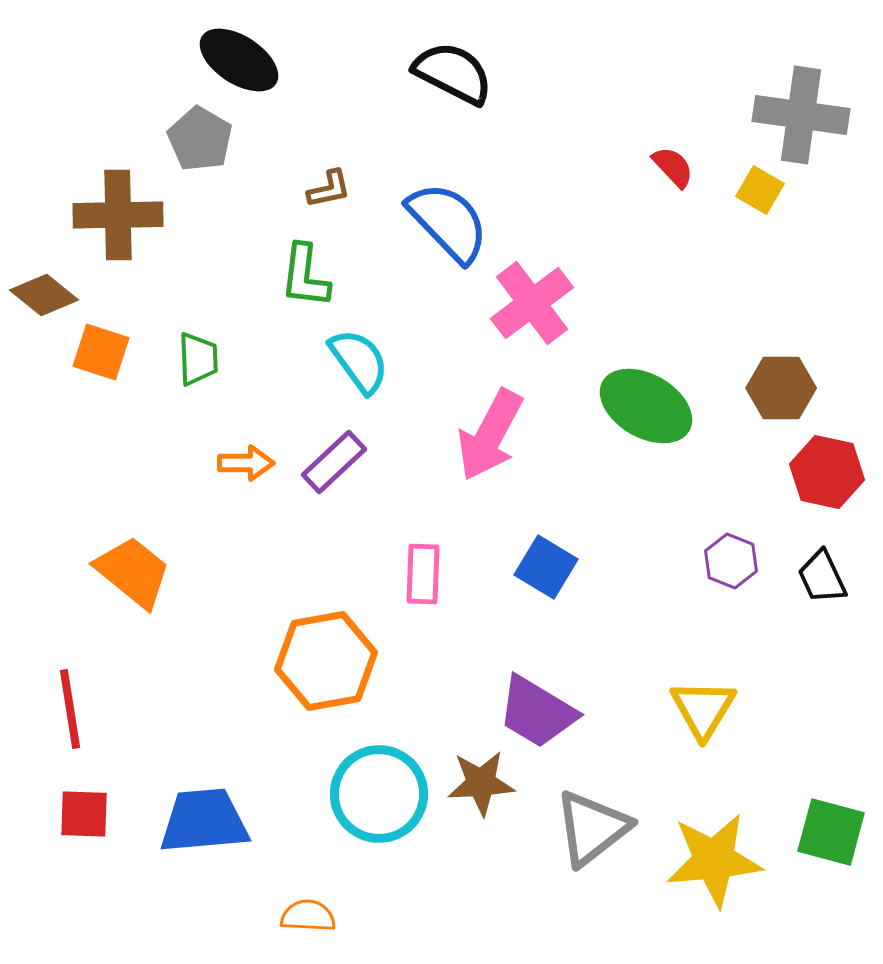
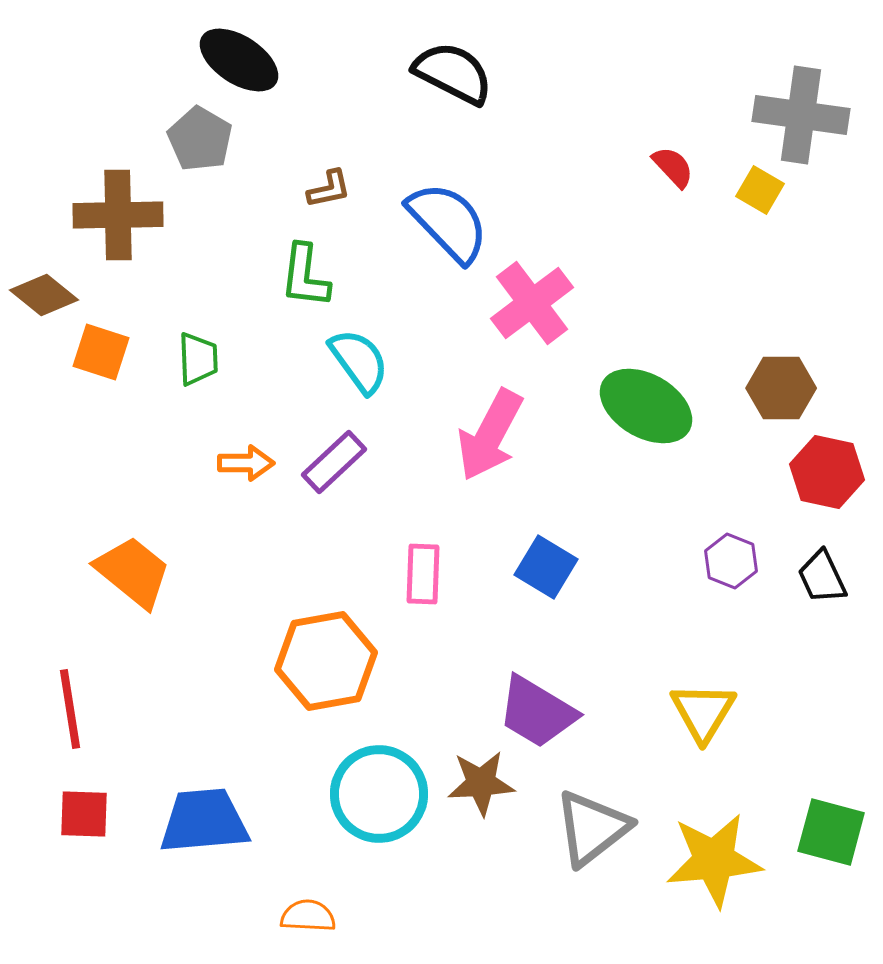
yellow triangle: moved 3 px down
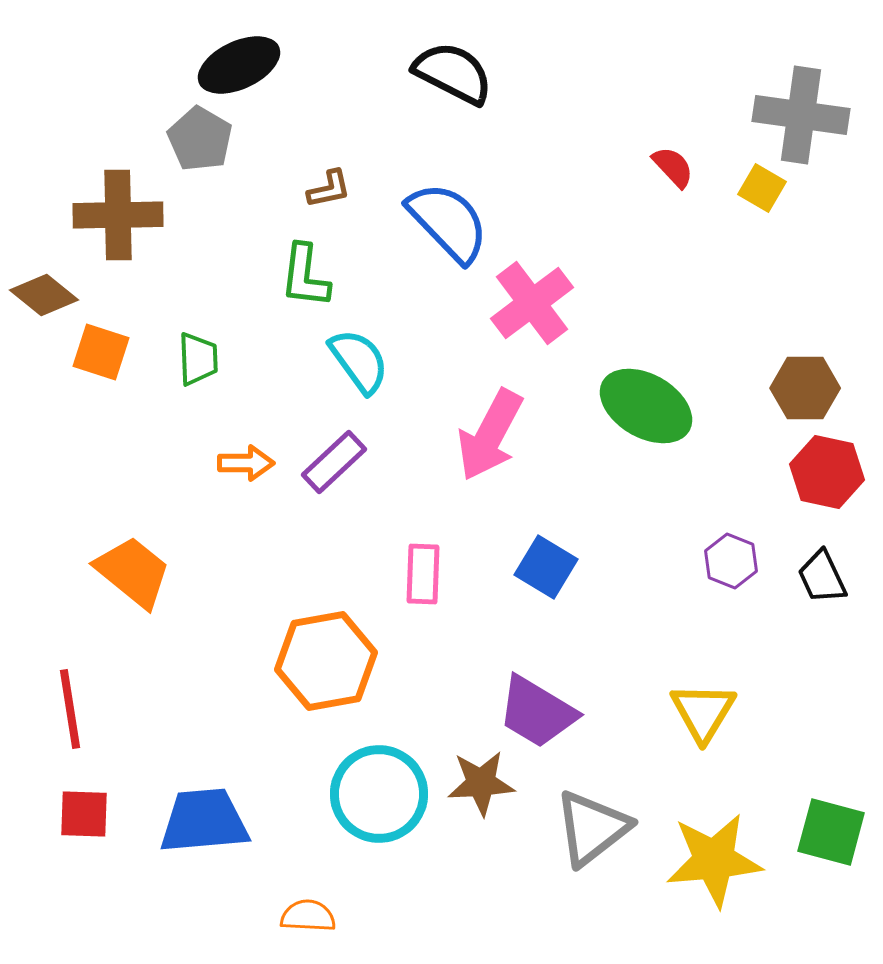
black ellipse: moved 5 px down; rotated 58 degrees counterclockwise
yellow square: moved 2 px right, 2 px up
brown hexagon: moved 24 px right
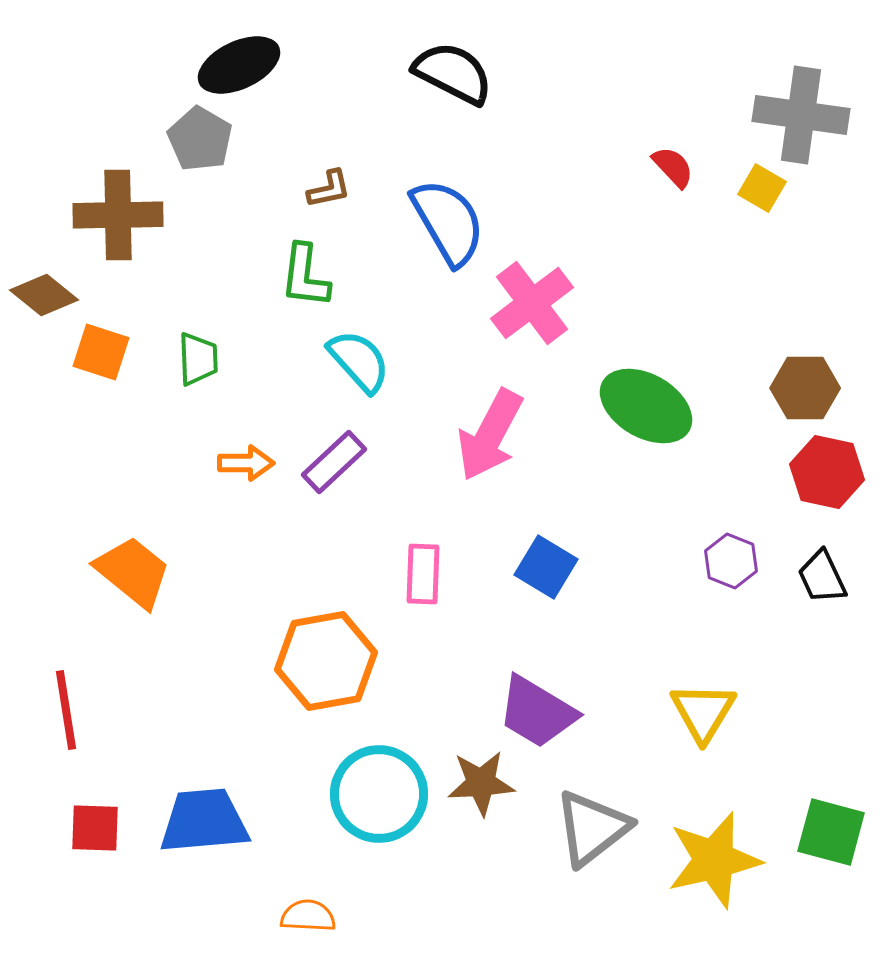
blue semicircle: rotated 14 degrees clockwise
cyan semicircle: rotated 6 degrees counterclockwise
red line: moved 4 px left, 1 px down
red square: moved 11 px right, 14 px down
yellow star: rotated 8 degrees counterclockwise
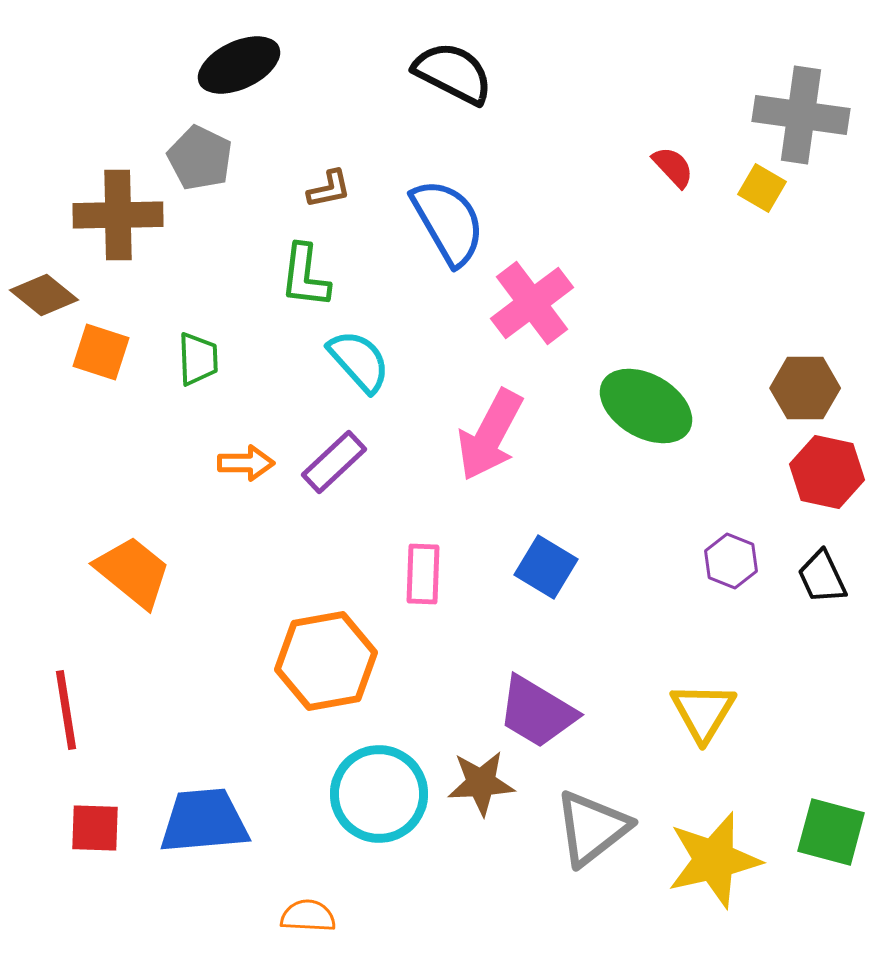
gray pentagon: moved 19 px down; rotated 4 degrees counterclockwise
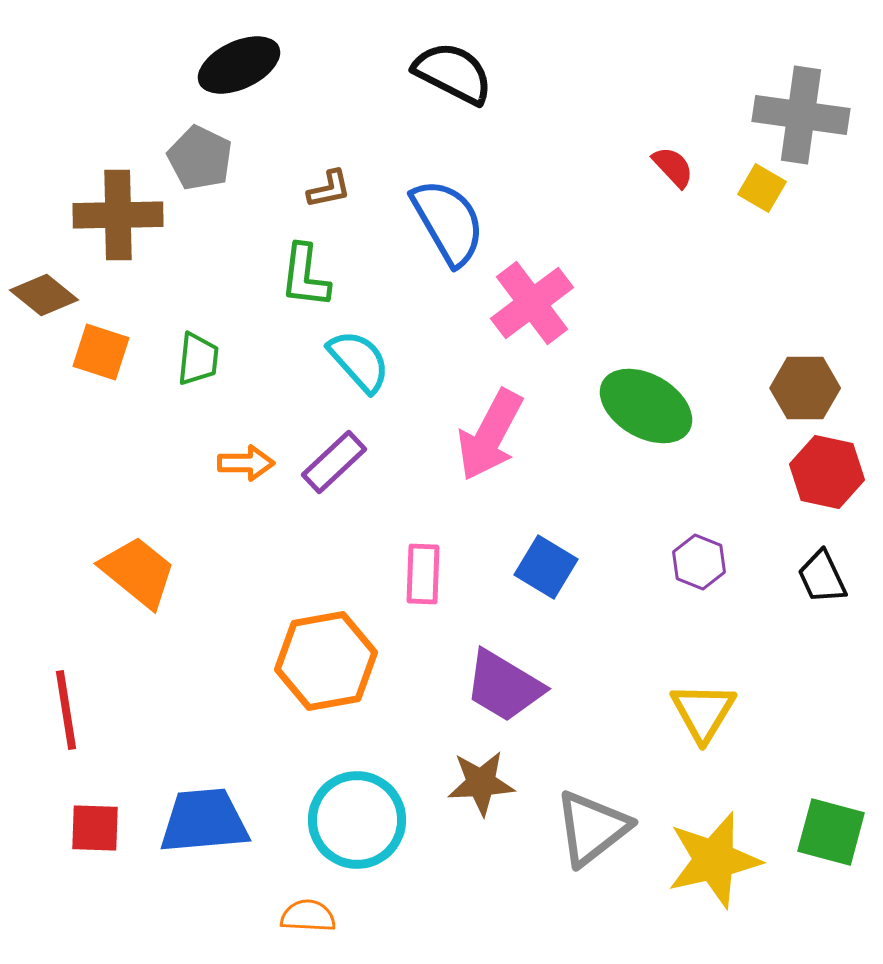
green trapezoid: rotated 8 degrees clockwise
purple hexagon: moved 32 px left, 1 px down
orange trapezoid: moved 5 px right
purple trapezoid: moved 33 px left, 26 px up
cyan circle: moved 22 px left, 26 px down
